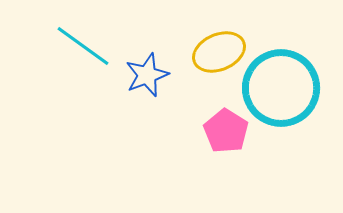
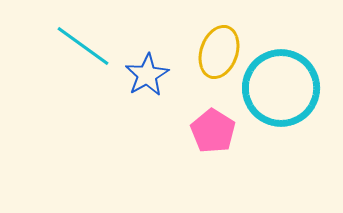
yellow ellipse: rotated 48 degrees counterclockwise
blue star: rotated 9 degrees counterclockwise
pink pentagon: moved 13 px left
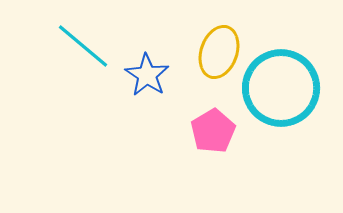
cyan line: rotated 4 degrees clockwise
blue star: rotated 9 degrees counterclockwise
pink pentagon: rotated 9 degrees clockwise
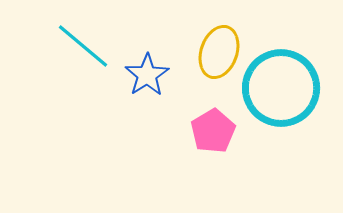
blue star: rotated 6 degrees clockwise
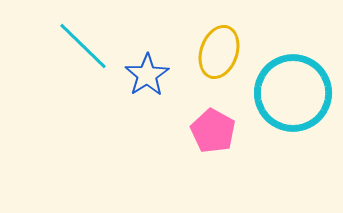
cyan line: rotated 4 degrees clockwise
cyan circle: moved 12 px right, 5 px down
pink pentagon: rotated 12 degrees counterclockwise
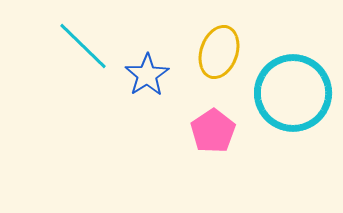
pink pentagon: rotated 9 degrees clockwise
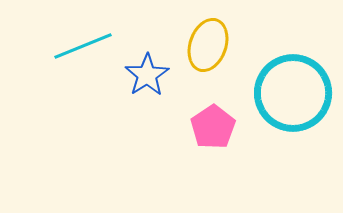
cyan line: rotated 66 degrees counterclockwise
yellow ellipse: moved 11 px left, 7 px up
pink pentagon: moved 4 px up
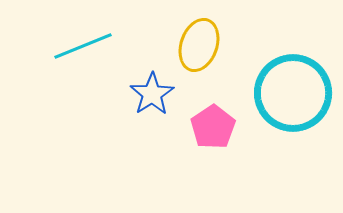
yellow ellipse: moved 9 px left
blue star: moved 5 px right, 19 px down
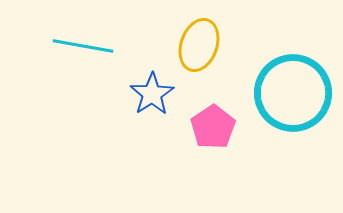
cyan line: rotated 32 degrees clockwise
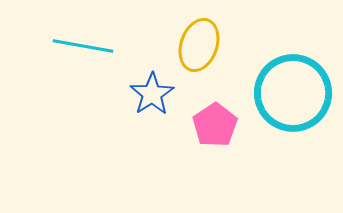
pink pentagon: moved 2 px right, 2 px up
